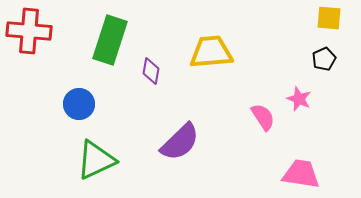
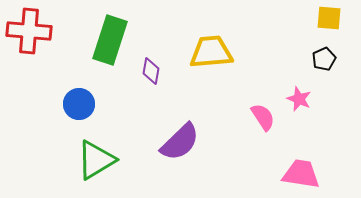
green triangle: rotated 6 degrees counterclockwise
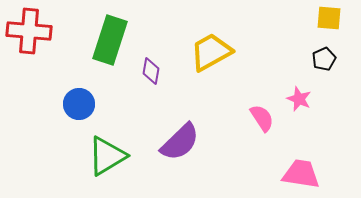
yellow trapezoid: rotated 24 degrees counterclockwise
pink semicircle: moved 1 px left, 1 px down
green triangle: moved 11 px right, 4 px up
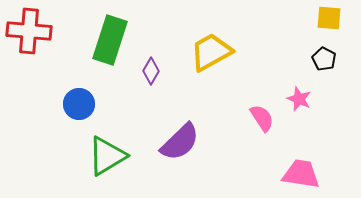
black pentagon: rotated 20 degrees counterclockwise
purple diamond: rotated 20 degrees clockwise
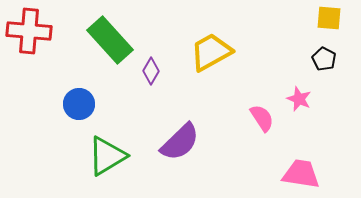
green rectangle: rotated 60 degrees counterclockwise
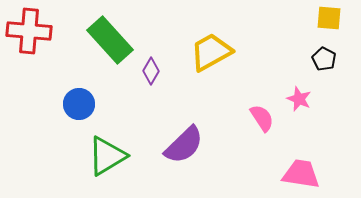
purple semicircle: moved 4 px right, 3 px down
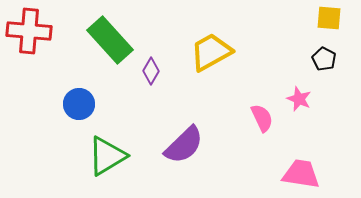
pink semicircle: rotated 8 degrees clockwise
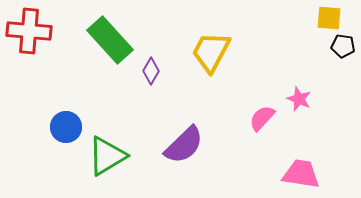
yellow trapezoid: rotated 33 degrees counterclockwise
black pentagon: moved 19 px right, 13 px up; rotated 20 degrees counterclockwise
blue circle: moved 13 px left, 23 px down
pink semicircle: rotated 112 degrees counterclockwise
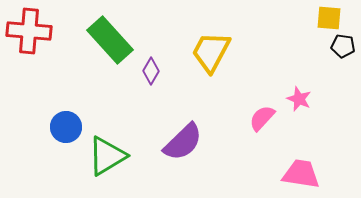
purple semicircle: moved 1 px left, 3 px up
